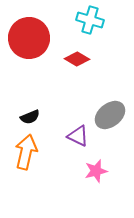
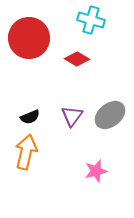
cyan cross: moved 1 px right
purple triangle: moved 6 px left, 20 px up; rotated 40 degrees clockwise
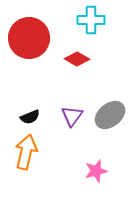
cyan cross: rotated 16 degrees counterclockwise
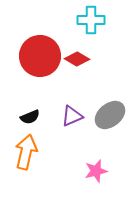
red circle: moved 11 px right, 18 px down
purple triangle: rotated 30 degrees clockwise
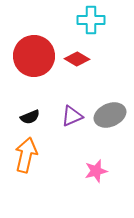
red circle: moved 6 px left
gray ellipse: rotated 16 degrees clockwise
orange arrow: moved 3 px down
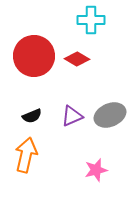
black semicircle: moved 2 px right, 1 px up
pink star: moved 1 px up
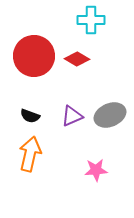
black semicircle: moved 2 px left; rotated 42 degrees clockwise
orange arrow: moved 4 px right, 1 px up
pink star: rotated 10 degrees clockwise
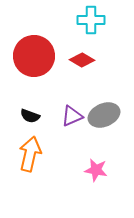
red diamond: moved 5 px right, 1 px down
gray ellipse: moved 6 px left
pink star: rotated 15 degrees clockwise
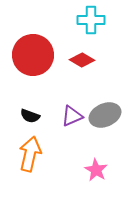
red circle: moved 1 px left, 1 px up
gray ellipse: moved 1 px right
pink star: rotated 20 degrees clockwise
